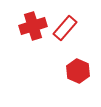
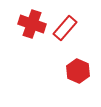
red cross: moved 1 px left, 2 px up; rotated 36 degrees clockwise
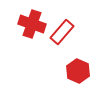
red rectangle: moved 3 px left, 4 px down
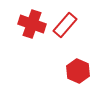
red rectangle: moved 3 px right, 7 px up
